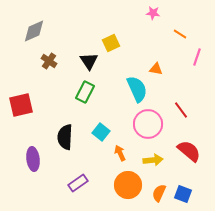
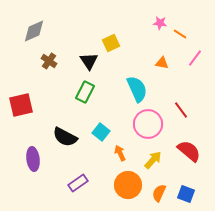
pink star: moved 7 px right, 10 px down
pink line: moved 2 px left, 1 px down; rotated 18 degrees clockwise
orange triangle: moved 6 px right, 6 px up
black semicircle: rotated 65 degrees counterclockwise
yellow arrow: rotated 42 degrees counterclockwise
blue square: moved 3 px right
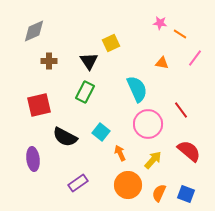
brown cross: rotated 35 degrees counterclockwise
red square: moved 18 px right
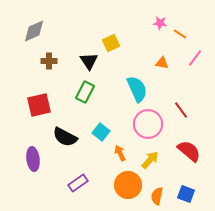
yellow arrow: moved 3 px left
orange semicircle: moved 2 px left, 3 px down; rotated 12 degrees counterclockwise
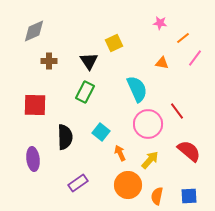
orange line: moved 3 px right, 4 px down; rotated 72 degrees counterclockwise
yellow square: moved 3 px right
red square: moved 4 px left; rotated 15 degrees clockwise
red line: moved 4 px left, 1 px down
black semicircle: rotated 120 degrees counterclockwise
blue square: moved 3 px right, 2 px down; rotated 24 degrees counterclockwise
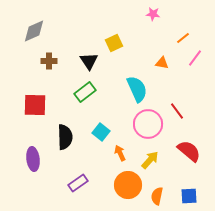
pink star: moved 7 px left, 9 px up
green rectangle: rotated 25 degrees clockwise
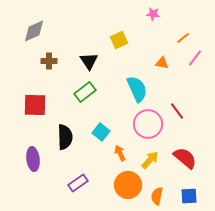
yellow square: moved 5 px right, 3 px up
red semicircle: moved 4 px left, 7 px down
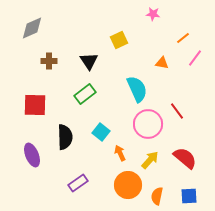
gray diamond: moved 2 px left, 3 px up
green rectangle: moved 2 px down
purple ellipse: moved 1 px left, 4 px up; rotated 15 degrees counterclockwise
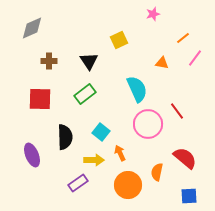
pink star: rotated 24 degrees counterclockwise
red square: moved 5 px right, 6 px up
yellow arrow: moved 56 px left; rotated 48 degrees clockwise
orange semicircle: moved 24 px up
